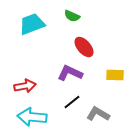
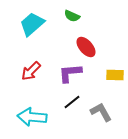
cyan trapezoid: rotated 20 degrees counterclockwise
red ellipse: moved 2 px right
purple L-shape: rotated 30 degrees counterclockwise
red arrow: moved 6 px right, 15 px up; rotated 145 degrees clockwise
gray L-shape: moved 3 px right, 2 px up; rotated 30 degrees clockwise
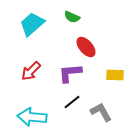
green semicircle: moved 1 px down
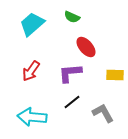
red arrow: rotated 10 degrees counterclockwise
gray L-shape: moved 2 px right, 1 px down
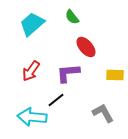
green semicircle: rotated 28 degrees clockwise
purple L-shape: moved 2 px left
black line: moved 16 px left, 2 px up
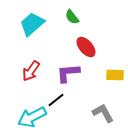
cyan arrow: rotated 32 degrees counterclockwise
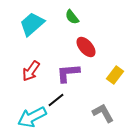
yellow rectangle: rotated 54 degrees counterclockwise
